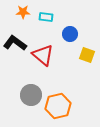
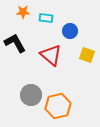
cyan rectangle: moved 1 px down
blue circle: moved 3 px up
black L-shape: rotated 25 degrees clockwise
red triangle: moved 8 px right
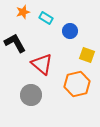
orange star: rotated 16 degrees counterclockwise
cyan rectangle: rotated 24 degrees clockwise
red triangle: moved 9 px left, 9 px down
orange hexagon: moved 19 px right, 22 px up
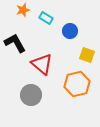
orange star: moved 2 px up
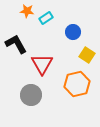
orange star: moved 4 px right, 1 px down; rotated 24 degrees clockwise
cyan rectangle: rotated 64 degrees counterclockwise
blue circle: moved 3 px right, 1 px down
black L-shape: moved 1 px right, 1 px down
yellow square: rotated 14 degrees clockwise
red triangle: rotated 20 degrees clockwise
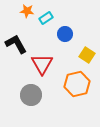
blue circle: moved 8 px left, 2 px down
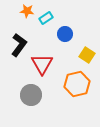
black L-shape: moved 3 px right, 1 px down; rotated 65 degrees clockwise
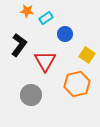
red triangle: moved 3 px right, 3 px up
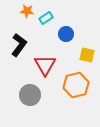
blue circle: moved 1 px right
yellow square: rotated 21 degrees counterclockwise
red triangle: moved 4 px down
orange hexagon: moved 1 px left, 1 px down
gray circle: moved 1 px left
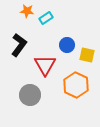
blue circle: moved 1 px right, 11 px down
orange hexagon: rotated 20 degrees counterclockwise
